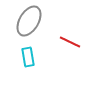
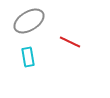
gray ellipse: rotated 28 degrees clockwise
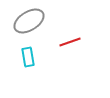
red line: rotated 45 degrees counterclockwise
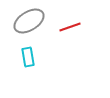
red line: moved 15 px up
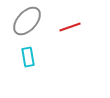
gray ellipse: moved 2 px left; rotated 16 degrees counterclockwise
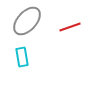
cyan rectangle: moved 6 px left
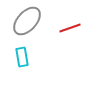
red line: moved 1 px down
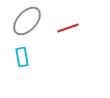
red line: moved 2 px left
